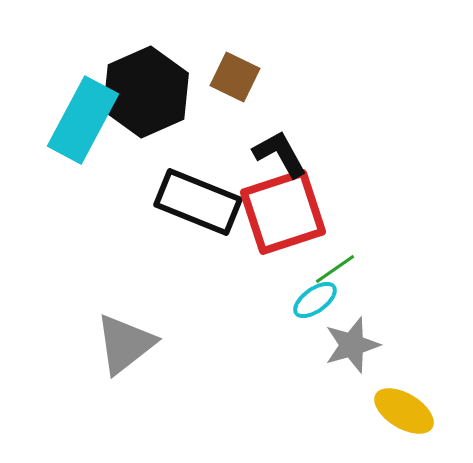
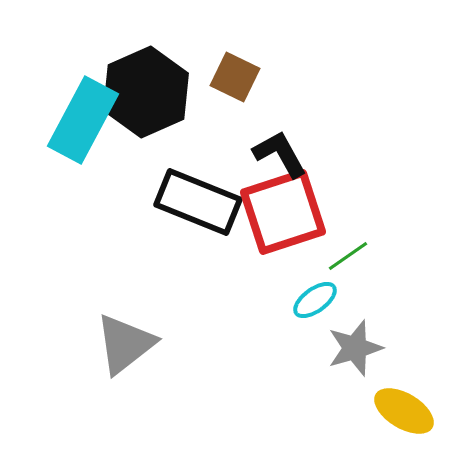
green line: moved 13 px right, 13 px up
gray star: moved 3 px right, 3 px down
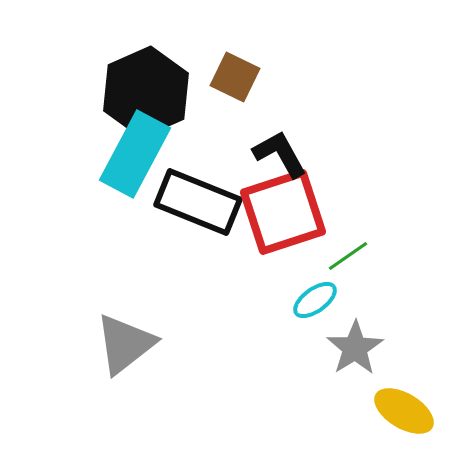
cyan rectangle: moved 52 px right, 34 px down
gray star: rotated 16 degrees counterclockwise
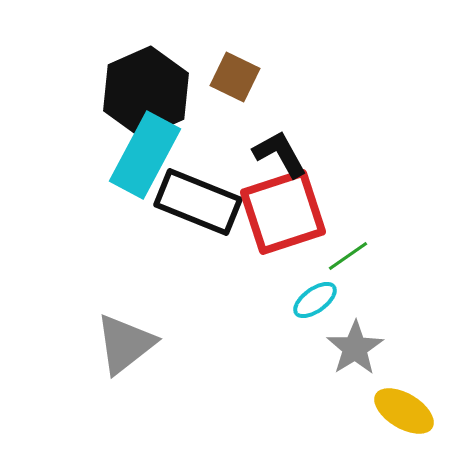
cyan rectangle: moved 10 px right, 1 px down
